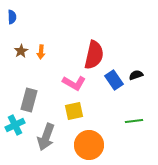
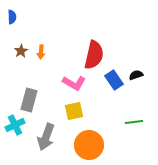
green line: moved 1 px down
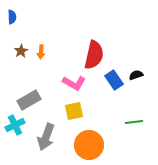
gray rectangle: rotated 45 degrees clockwise
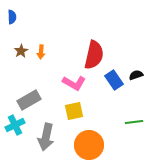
gray arrow: rotated 8 degrees counterclockwise
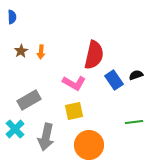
cyan cross: moved 4 px down; rotated 18 degrees counterclockwise
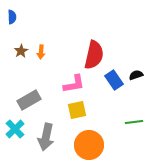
pink L-shape: moved 1 px down; rotated 40 degrees counterclockwise
yellow square: moved 3 px right, 1 px up
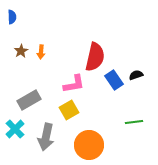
red semicircle: moved 1 px right, 2 px down
yellow square: moved 8 px left; rotated 18 degrees counterclockwise
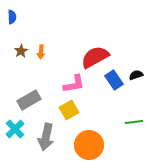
red semicircle: rotated 132 degrees counterclockwise
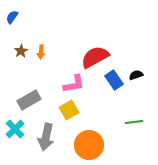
blue semicircle: rotated 144 degrees counterclockwise
